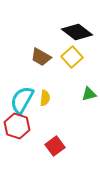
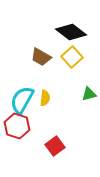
black diamond: moved 6 px left
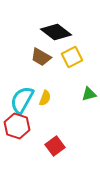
black diamond: moved 15 px left
yellow square: rotated 15 degrees clockwise
yellow semicircle: rotated 14 degrees clockwise
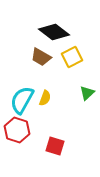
black diamond: moved 2 px left
green triangle: moved 2 px left, 1 px up; rotated 28 degrees counterclockwise
red hexagon: moved 4 px down
red square: rotated 36 degrees counterclockwise
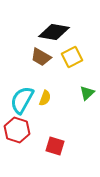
black diamond: rotated 28 degrees counterclockwise
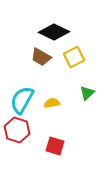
black diamond: rotated 16 degrees clockwise
yellow square: moved 2 px right
yellow semicircle: moved 7 px right, 5 px down; rotated 119 degrees counterclockwise
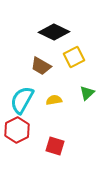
brown trapezoid: moved 9 px down
yellow semicircle: moved 2 px right, 3 px up
red hexagon: rotated 15 degrees clockwise
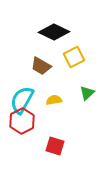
red hexagon: moved 5 px right, 9 px up
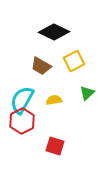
yellow square: moved 4 px down
